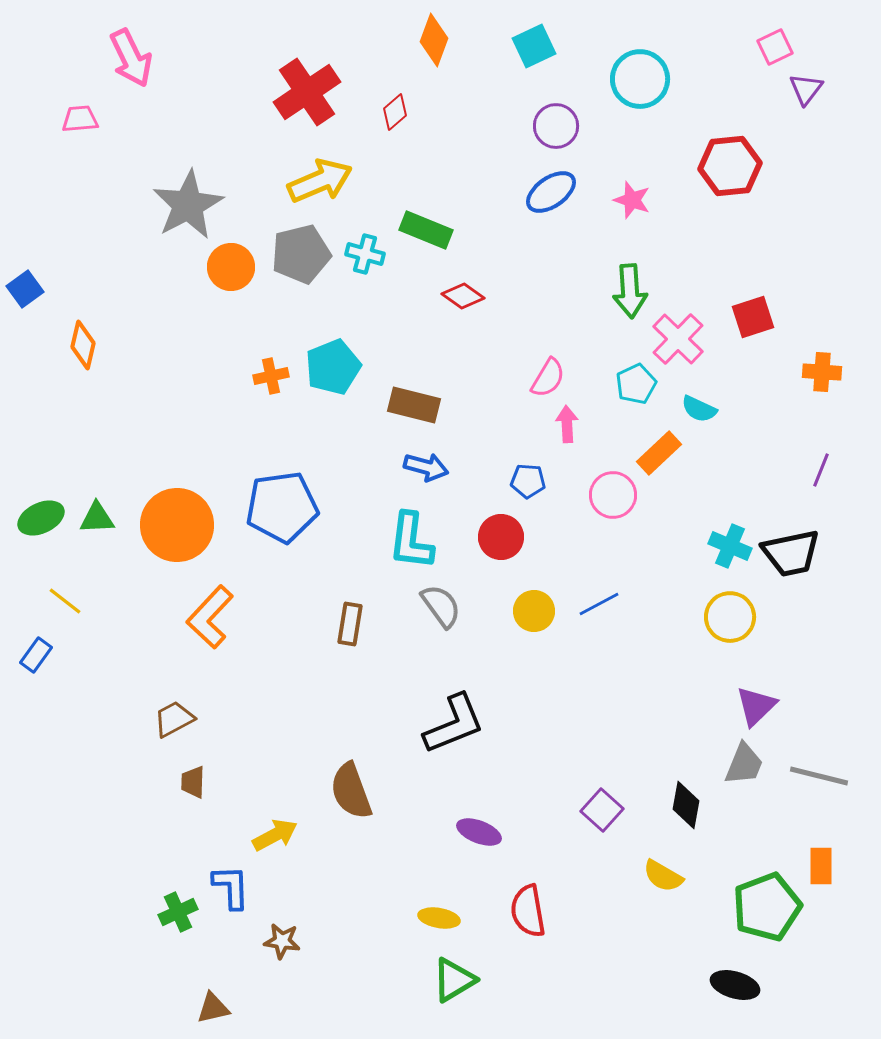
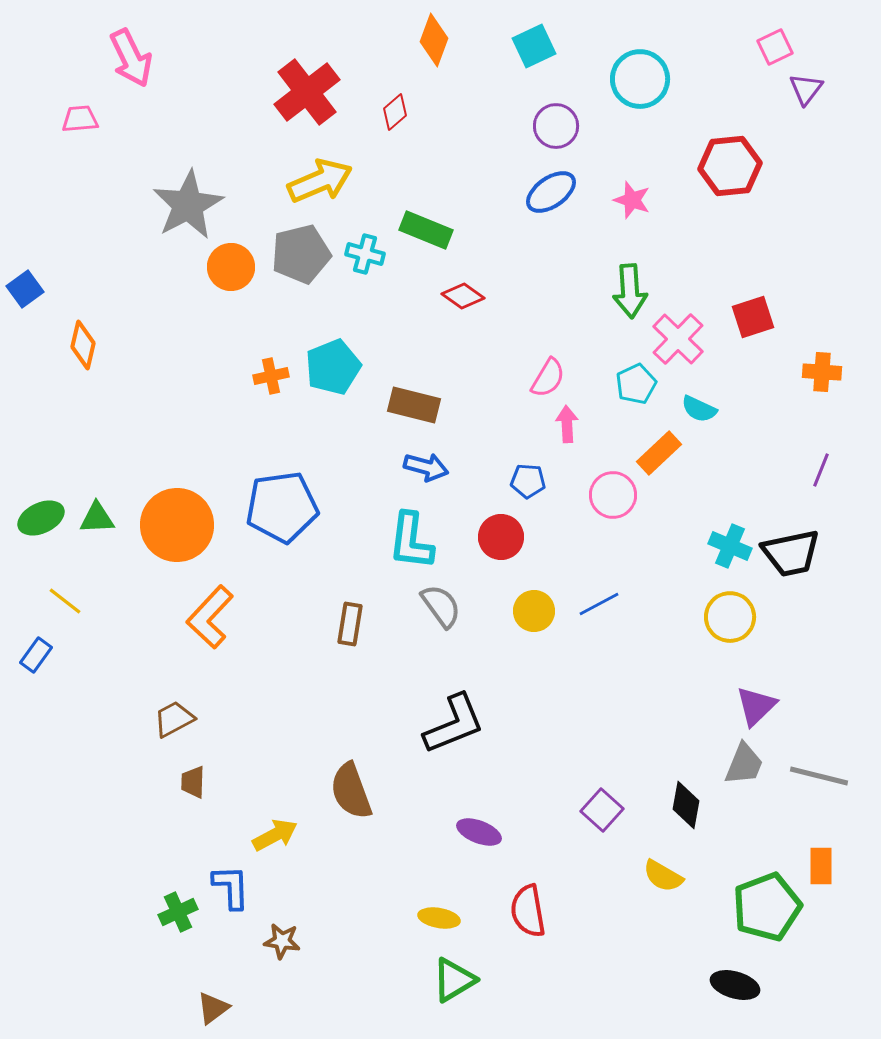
red cross at (307, 92): rotated 4 degrees counterclockwise
brown triangle at (213, 1008): rotated 24 degrees counterclockwise
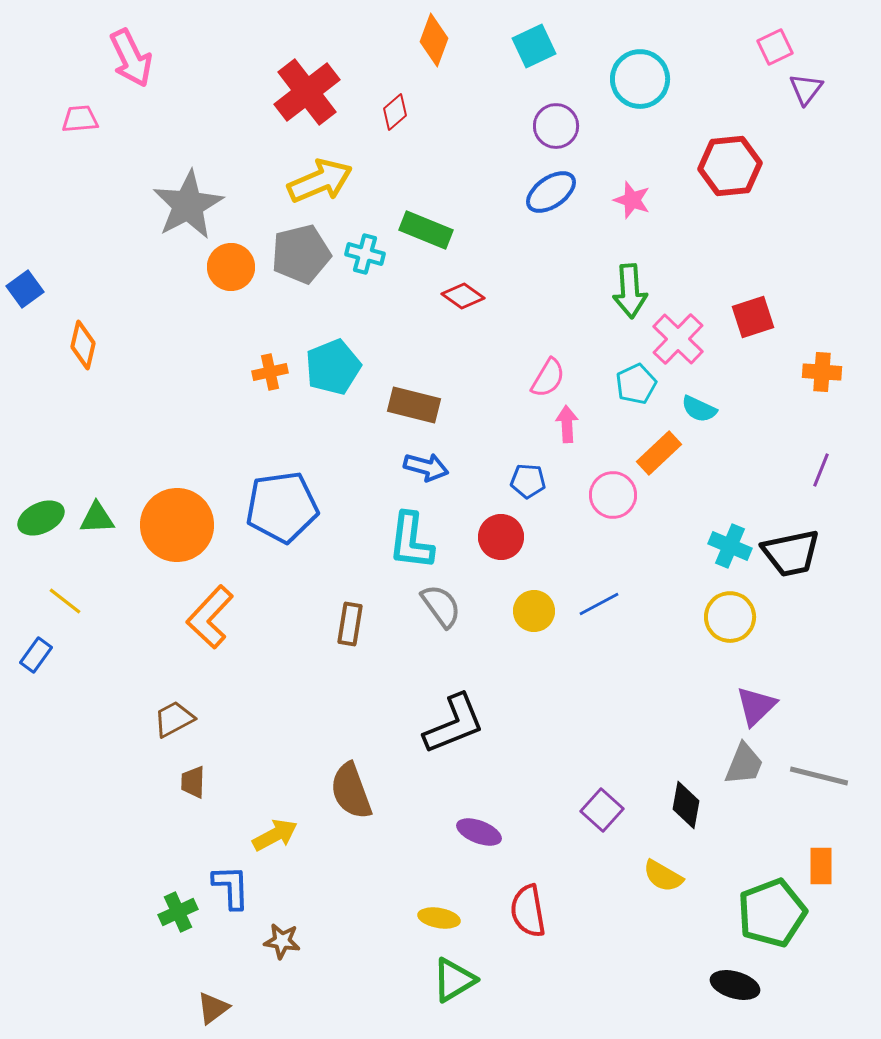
orange cross at (271, 376): moved 1 px left, 4 px up
green pentagon at (767, 907): moved 5 px right, 6 px down
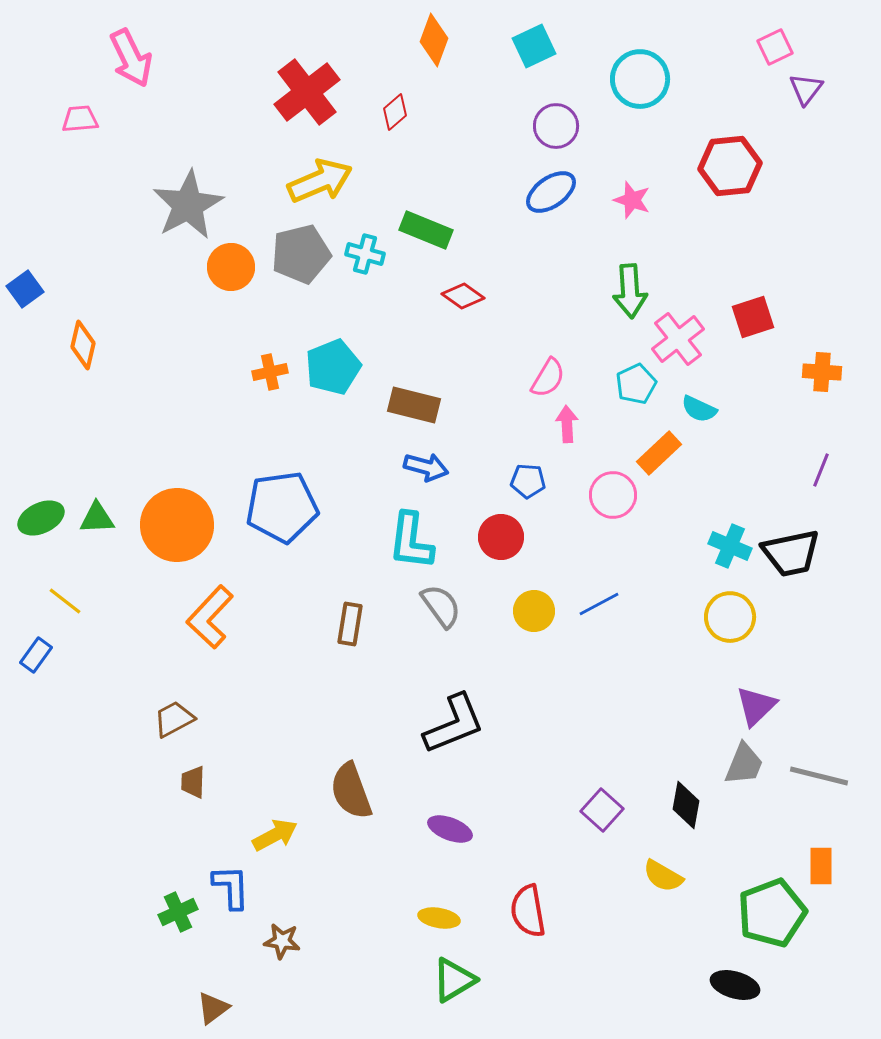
pink cross at (678, 339): rotated 8 degrees clockwise
purple ellipse at (479, 832): moved 29 px left, 3 px up
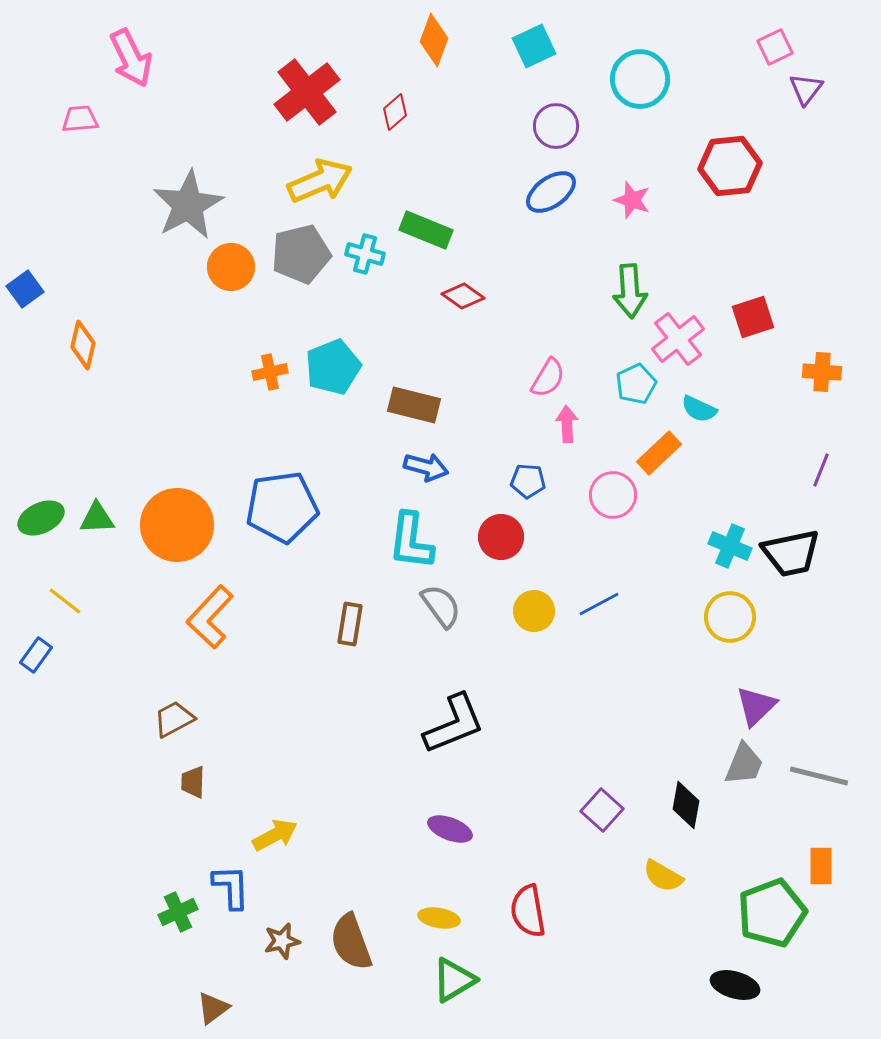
brown semicircle at (351, 791): moved 151 px down
brown star at (282, 941): rotated 21 degrees counterclockwise
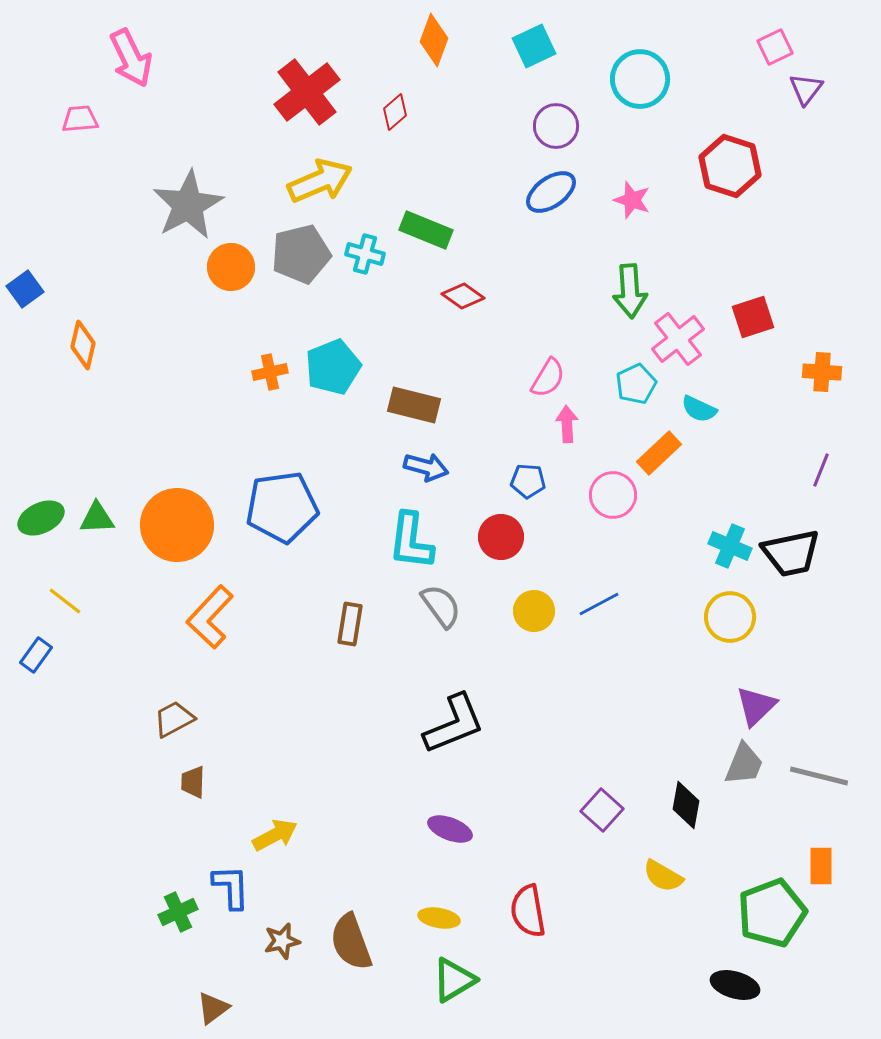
red hexagon at (730, 166): rotated 24 degrees clockwise
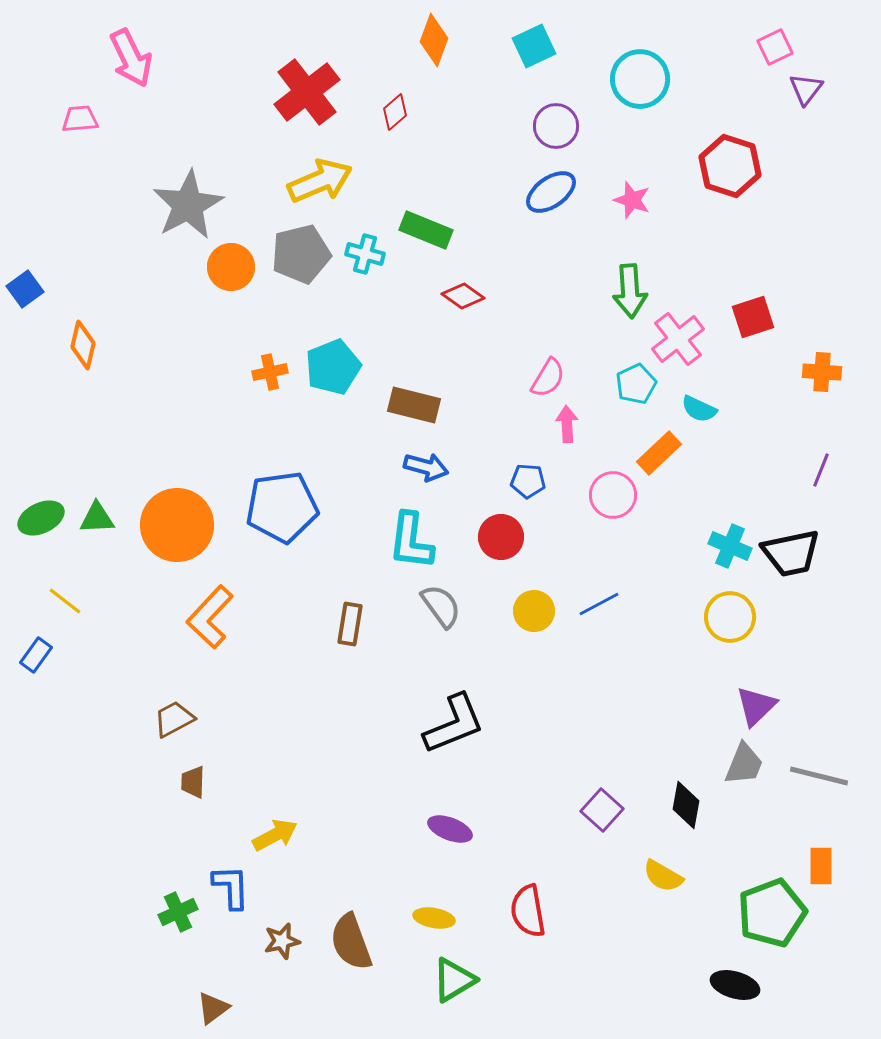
yellow ellipse at (439, 918): moved 5 px left
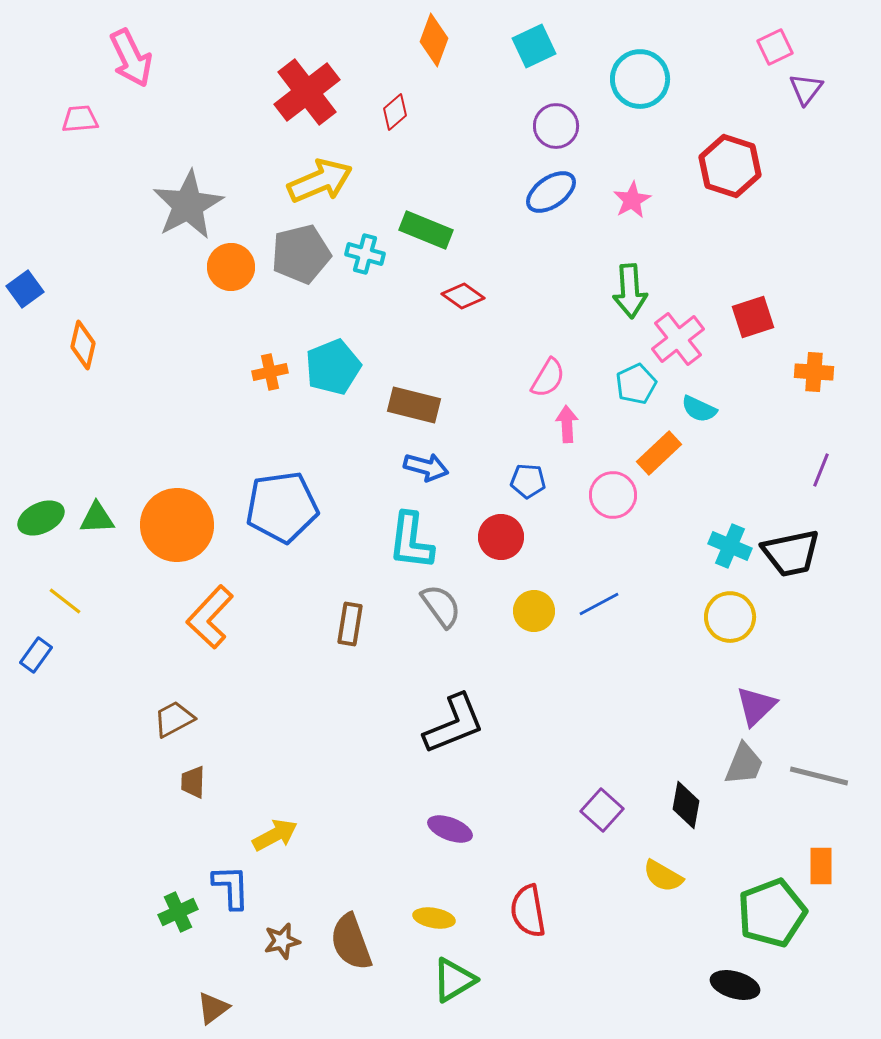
pink star at (632, 200): rotated 24 degrees clockwise
orange cross at (822, 372): moved 8 px left
